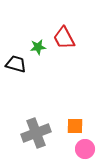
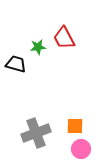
pink circle: moved 4 px left
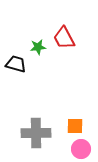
gray cross: rotated 20 degrees clockwise
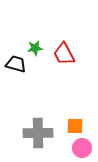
red trapezoid: moved 16 px down
green star: moved 3 px left, 1 px down
gray cross: moved 2 px right
pink circle: moved 1 px right, 1 px up
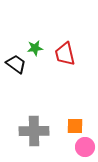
red trapezoid: moved 1 px right; rotated 15 degrees clockwise
black trapezoid: rotated 20 degrees clockwise
gray cross: moved 4 px left, 2 px up
pink circle: moved 3 px right, 1 px up
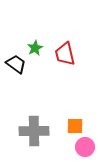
green star: rotated 21 degrees counterclockwise
